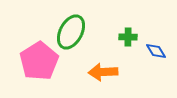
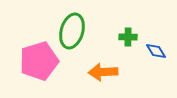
green ellipse: moved 1 px right, 1 px up; rotated 12 degrees counterclockwise
pink pentagon: rotated 15 degrees clockwise
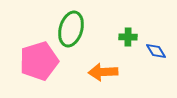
green ellipse: moved 1 px left, 2 px up
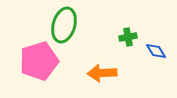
green ellipse: moved 7 px left, 4 px up
green cross: rotated 12 degrees counterclockwise
orange arrow: moved 1 px left, 1 px down
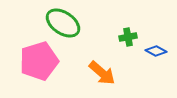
green ellipse: moved 1 px left, 2 px up; rotated 72 degrees counterclockwise
blue diamond: rotated 30 degrees counterclockwise
orange arrow: rotated 136 degrees counterclockwise
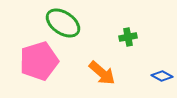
blue diamond: moved 6 px right, 25 px down
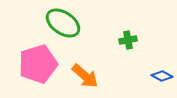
green cross: moved 3 px down
pink pentagon: moved 1 px left, 3 px down
orange arrow: moved 17 px left, 3 px down
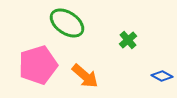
green ellipse: moved 4 px right
green cross: rotated 30 degrees counterclockwise
pink pentagon: moved 1 px down
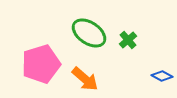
green ellipse: moved 22 px right, 10 px down
pink pentagon: moved 3 px right, 1 px up
orange arrow: moved 3 px down
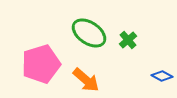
orange arrow: moved 1 px right, 1 px down
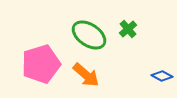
green ellipse: moved 2 px down
green cross: moved 11 px up
orange arrow: moved 5 px up
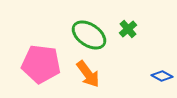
pink pentagon: rotated 24 degrees clockwise
orange arrow: moved 2 px right, 1 px up; rotated 12 degrees clockwise
